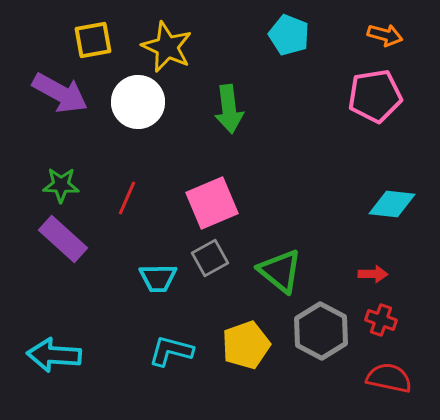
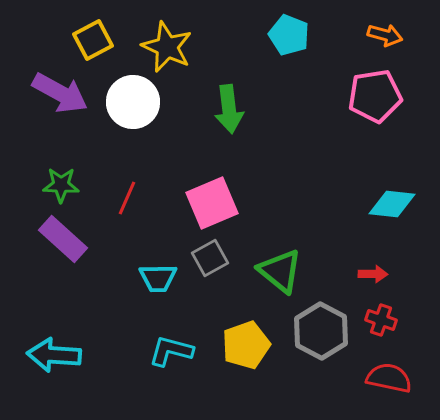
yellow square: rotated 18 degrees counterclockwise
white circle: moved 5 px left
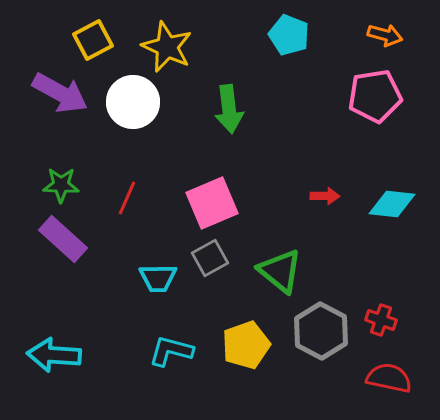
red arrow: moved 48 px left, 78 px up
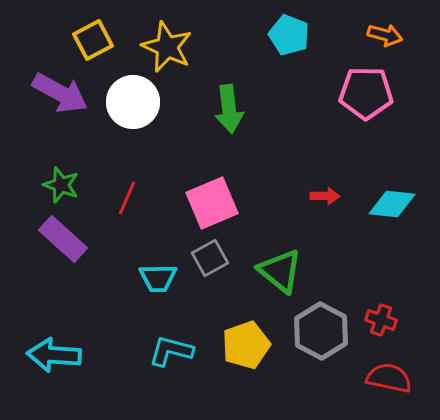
pink pentagon: moved 9 px left, 3 px up; rotated 10 degrees clockwise
green star: rotated 18 degrees clockwise
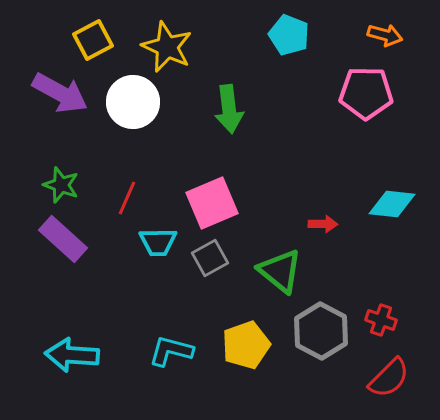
red arrow: moved 2 px left, 28 px down
cyan trapezoid: moved 36 px up
cyan arrow: moved 18 px right
red semicircle: rotated 123 degrees clockwise
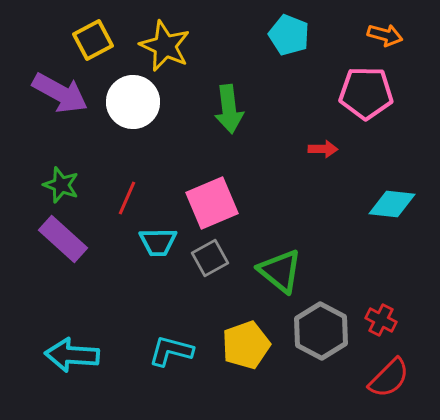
yellow star: moved 2 px left, 1 px up
red arrow: moved 75 px up
red cross: rotated 8 degrees clockwise
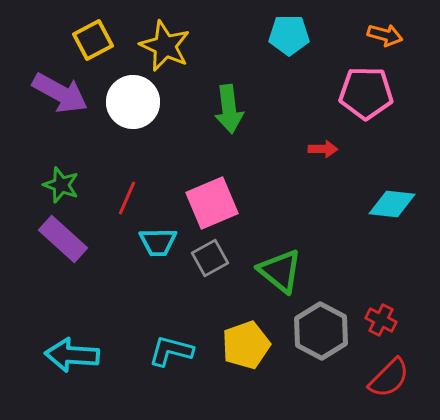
cyan pentagon: rotated 21 degrees counterclockwise
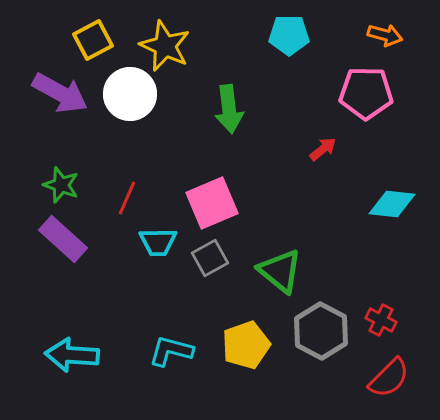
white circle: moved 3 px left, 8 px up
red arrow: rotated 40 degrees counterclockwise
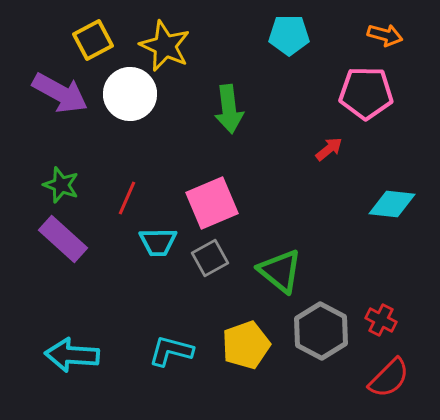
red arrow: moved 6 px right
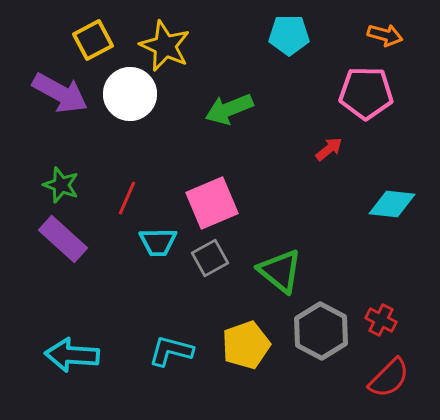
green arrow: rotated 75 degrees clockwise
